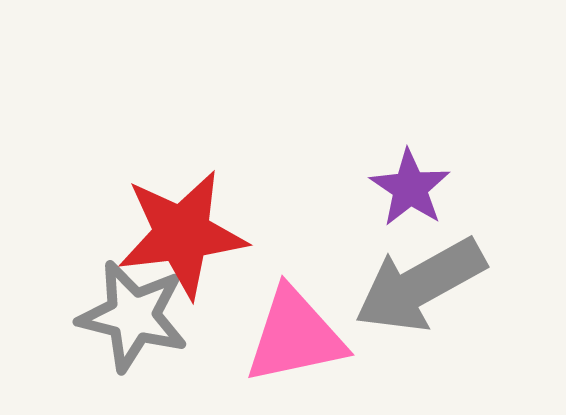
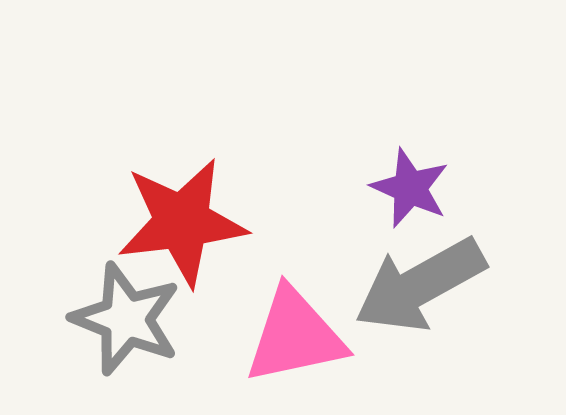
purple star: rotated 10 degrees counterclockwise
red star: moved 12 px up
gray star: moved 7 px left, 3 px down; rotated 8 degrees clockwise
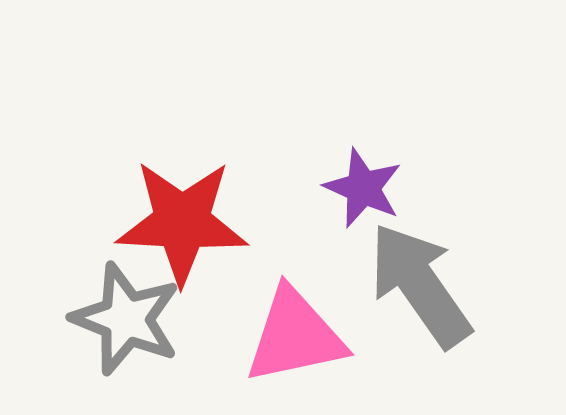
purple star: moved 47 px left
red star: rotated 10 degrees clockwise
gray arrow: rotated 84 degrees clockwise
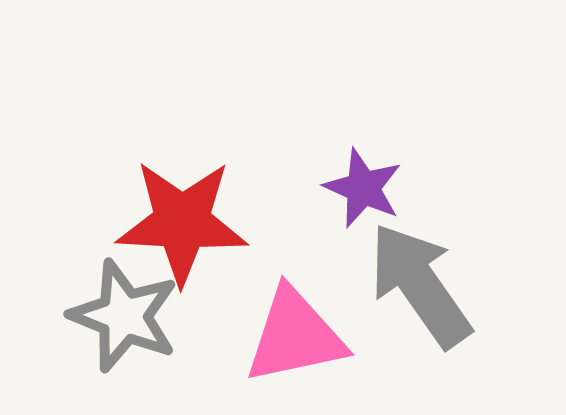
gray star: moved 2 px left, 3 px up
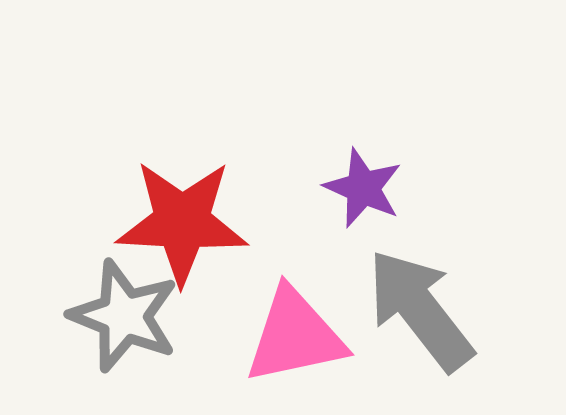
gray arrow: moved 25 px down; rotated 3 degrees counterclockwise
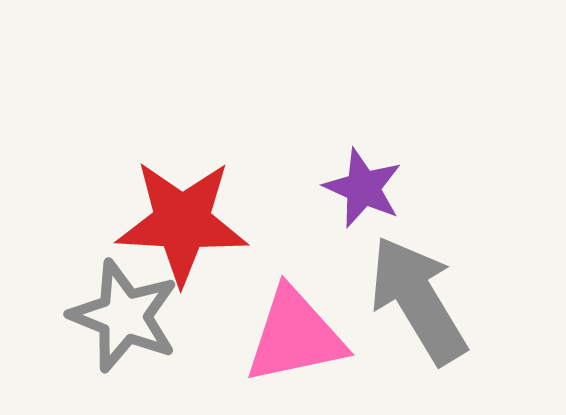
gray arrow: moved 2 px left, 10 px up; rotated 7 degrees clockwise
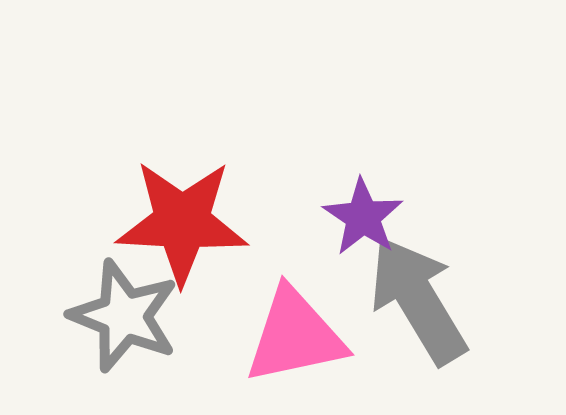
purple star: moved 29 px down; rotated 10 degrees clockwise
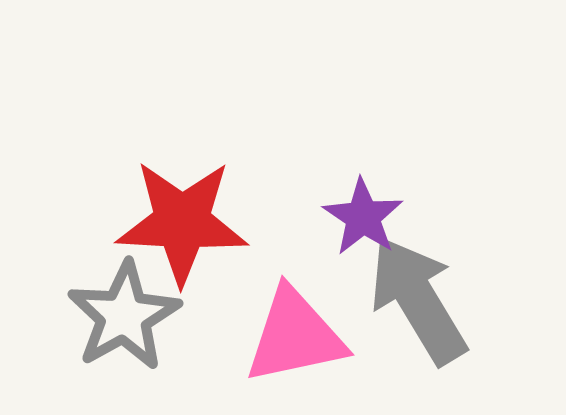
gray star: rotated 21 degrees clockwise
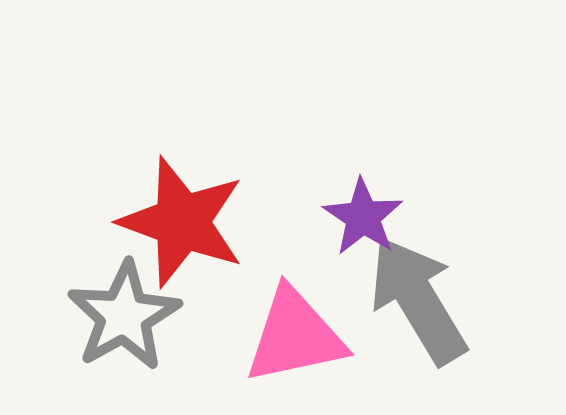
red star: rotated 17 degrees clockwise
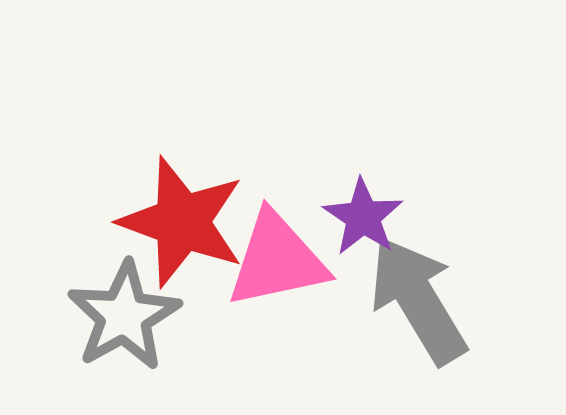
pink triangle: moved 18 px left, 76 px up
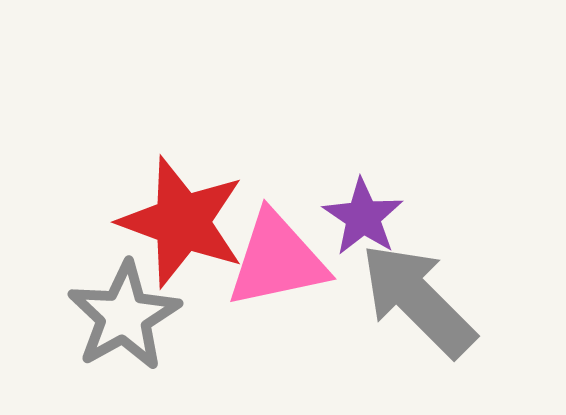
gray arrow: rotated 14 degrees counterclockwise
